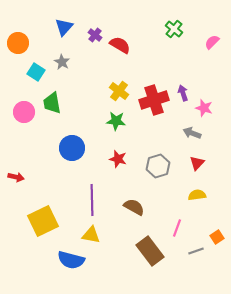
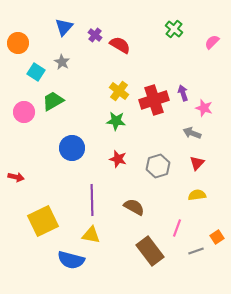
green trapezoid: moved 1 px right, 2 px up; rotated 70 degrees clockwise
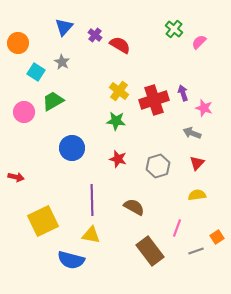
pink semicircle: moved 13 px left
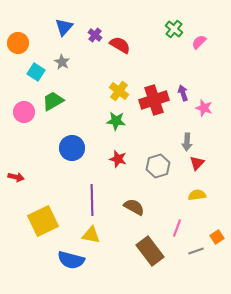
gray arrow: moved 5 px left, 9 px down; rotated 108 degrees counterclockwise
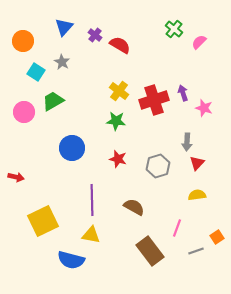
orange circle: moved 5 px right, 2 px up
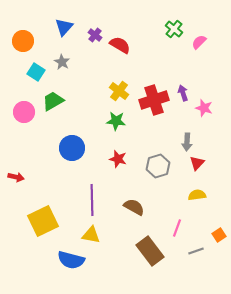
orange square: moved 2 px right, 2 px up
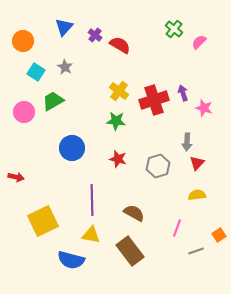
gray star: moved 3 px right, 5 px down
brown semicircle: moved 6 px down
brown rectangle: moved 20 px left
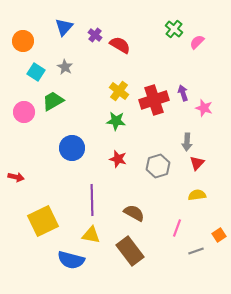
pink semicircle: moved 2 px left
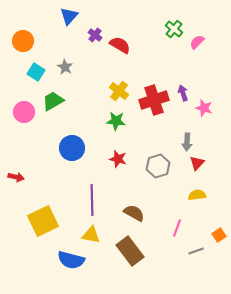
blue triangle: moved 5 px right, 11 px up
